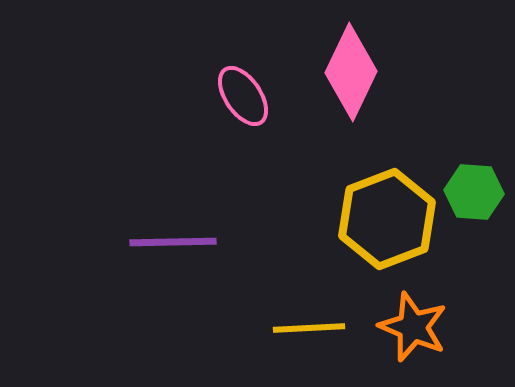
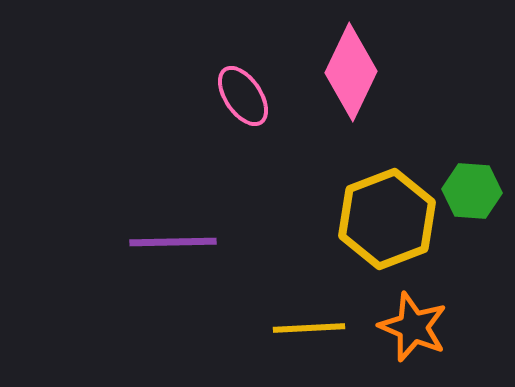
green hexagon: moved 2 px left, 1 px up
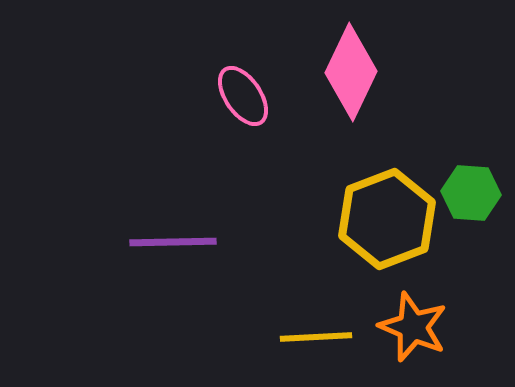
green hexagon: moved 1 px left, 2 px down
yellow line: moved 7 px right, 9 px down
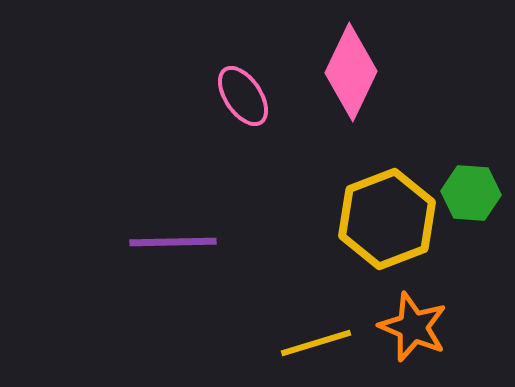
yellow line: moved 6 px down; rotated 14 degrees counterclockwise
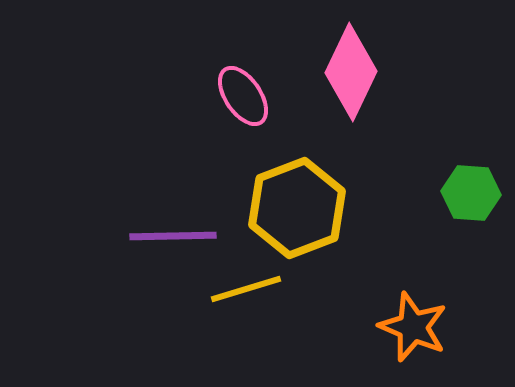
yellow hexagon: moved 90 px left, 11 px up
purple line: moved 6 px up
yellow line: moved 70 px left, 54 px up
